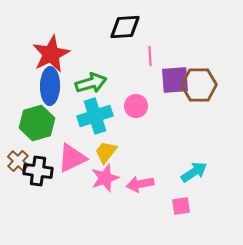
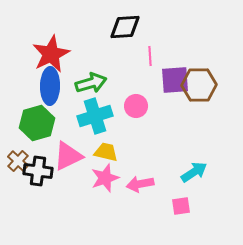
yellow trapezoid: rotated 65 degrees clockwise
pink triangle: moved 4 px left, 2 px up
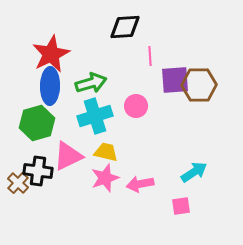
brown cross: moved 22 px down
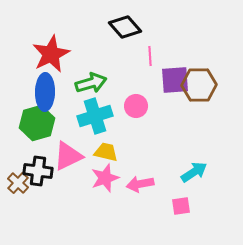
black diamond: rotated 52 degrees clockwise
blue ellipse: moved 5 px left, 6 px down
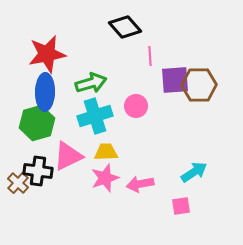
red star: moved 4 px left; rotated 15 degrees clockwise
yellow trapezoid: rotated 15 degrees counterclockwise
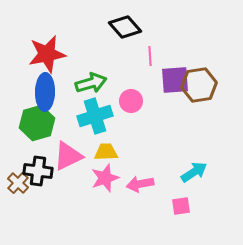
brown hexagon: rotated 8 degrees counterclockwise
pink circle: moved 5 px left, 5 px up
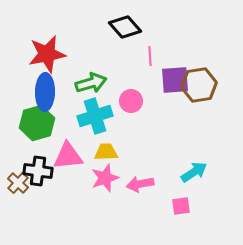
pink triangle: rotated 20 degrees clockwise
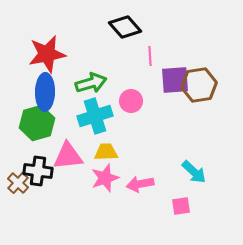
cyan arrow: rotated 76 degrees clockwise
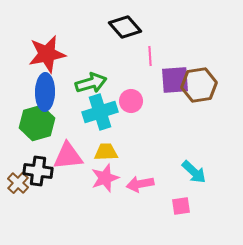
cyan cross: moved 5 px right, 4 px up
